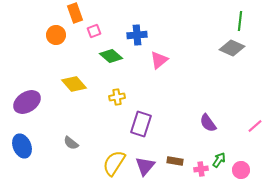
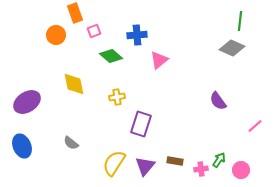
yellow diamond: rotated 30 degrees clockwise
purple semicircle: moved 10 px right, 22 px up
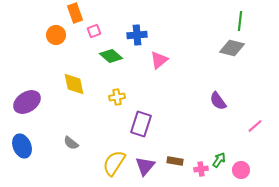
gray diamond: rotated 10 degrees counterclockwise
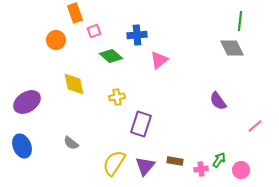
orange circle: moved 5 px down
gray diamond: rotated 50 degrees clockwise
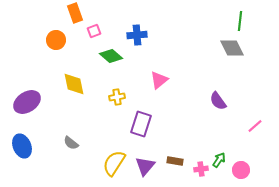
pink triangle: moved 20 px down
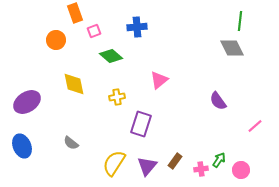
blue cross: moved 8 px up
brown rectangle: rotated 63 degrees counterclockwise
purple triangle: moved 2 px right
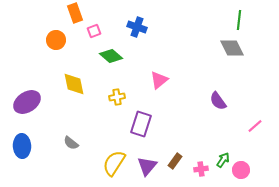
green line: moved 1 px left, 1 px up
blue cross: rotated 24 degrees clockwise
blue ellipse: rotated 20 degrees clockwise
green arrow: moved 4 px right
